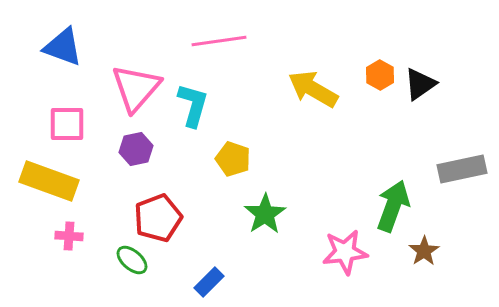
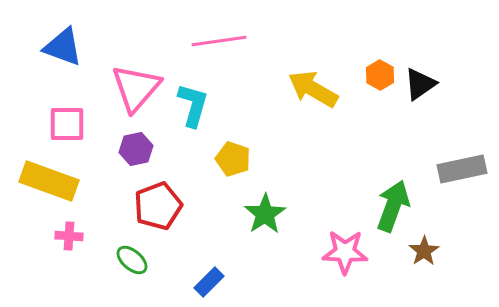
red pentagon: moved 12 px up
pink star: rotated 9 degrees clockwise
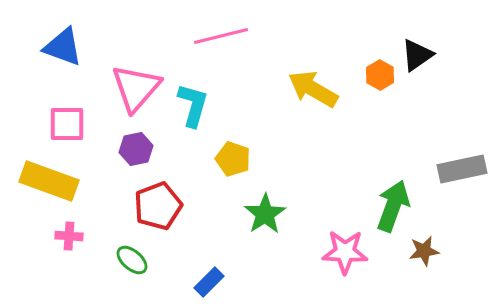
pink line: moved 2 px right, 5 px up; rotated 6 degrees counterclockwise
black triangle: moved 3 px left, 29 px up
brown star: rotated 24 degrees clockwise
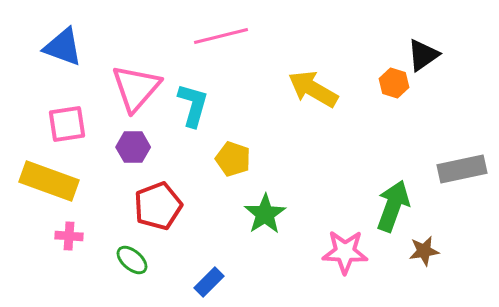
black triangle: moved 6 px right
orange hexagon: moved 14 px right, 8 px down; rotated 12 degrees counterclockwise
pink square: rotated 9 degrees counterclockwise
purple hexagon: moved 3 px left, 2 px up; rotated 12 degrees clockwise
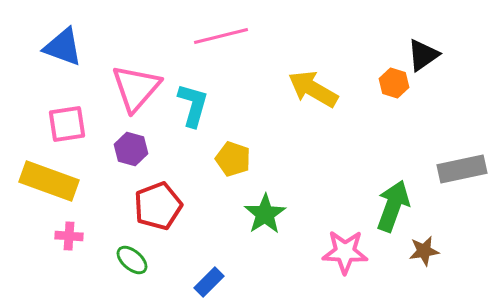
purple hexagon: moved 2 px left, 2 px down; rotated 16 degrees clockwise
